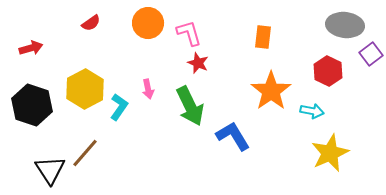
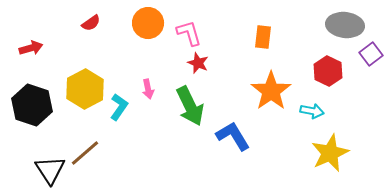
brown line: rotated 8 degrees clockwise
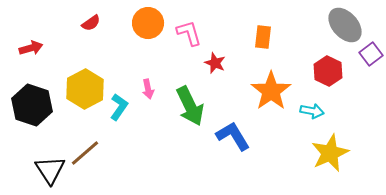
gray ellipse: rotated 42 degrees clockwise
red star: moved 17 px right
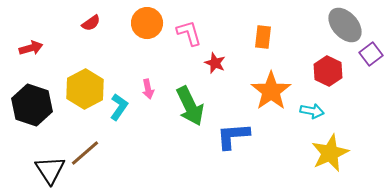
orange circle: moved 1 px left
blue L-shape: rotated 63 degrees counterclockwise
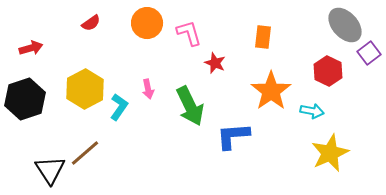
purple square: moved 2 px left, 1 px up
black hexagon: moved 7 px left, 6 px up; rotated 24 degrees clockwise
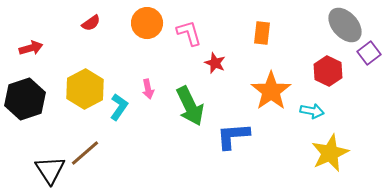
orange rectangle: moved 1 px left, 4 px up
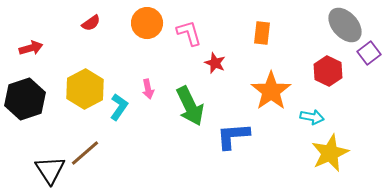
cyan arrow: moved 6 px down
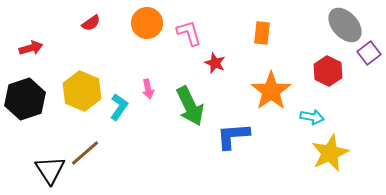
yellow hexagon: moved 3 px left, 2 px down; rotated 9 degrees counterclockwise
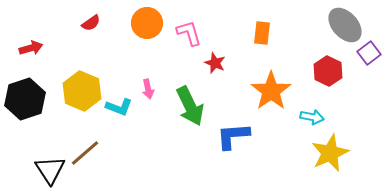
cyan L-shape: rotated 76 degrees clockwise
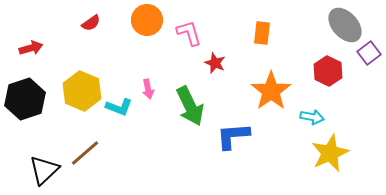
orange circle: moved 3 px up
black triangle: moved 6 px left; rotated 20 degrees clockwise
